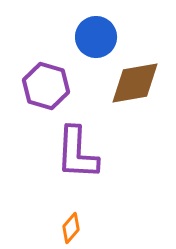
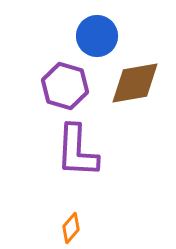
blue circle: moved 1 px right, 1 px up
purple hexagon: moved 19 px right
purple L-shape: moved 2 px up
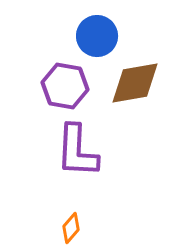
purple hexagon: rotated 6 degrees counterclockwise
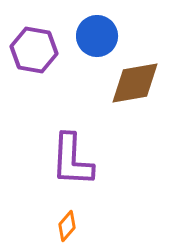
purple hexagon: moved 31 px left, 36 px up
purple L-shape: moved 5 px left, 9 px down
orange diamond: moved 4 px left, 2 px up
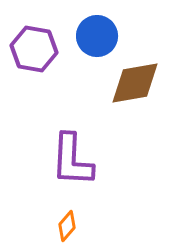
purple hexagon: moved 1 px up
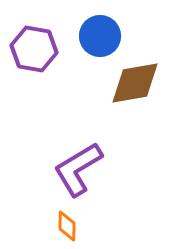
blue circle: moved 3 px right
purple L-shape: moved 6 px right, 9 px down; rotated 56 degrees clockwise
orange diamond: rotated 40 degrees counterclockwise
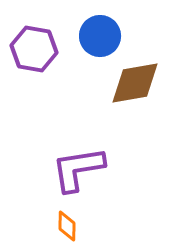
purple L-shape: rotated 22 degrees clockwise
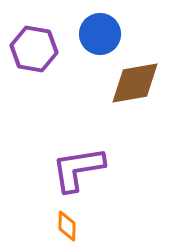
blue circle: moved 2 px up
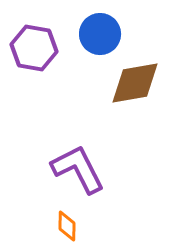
purple hexagon: moved 1 px up
purple L-shape: rotated 72 degrees clockwise
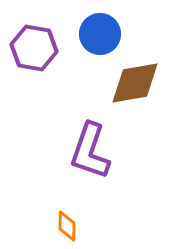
purple L-shape: moved 12 px right, 18 px up; rotated 134 degrees counterclockwise
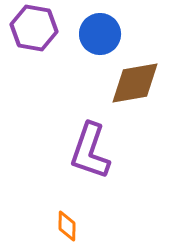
purple hexagon: moved 20 px up
